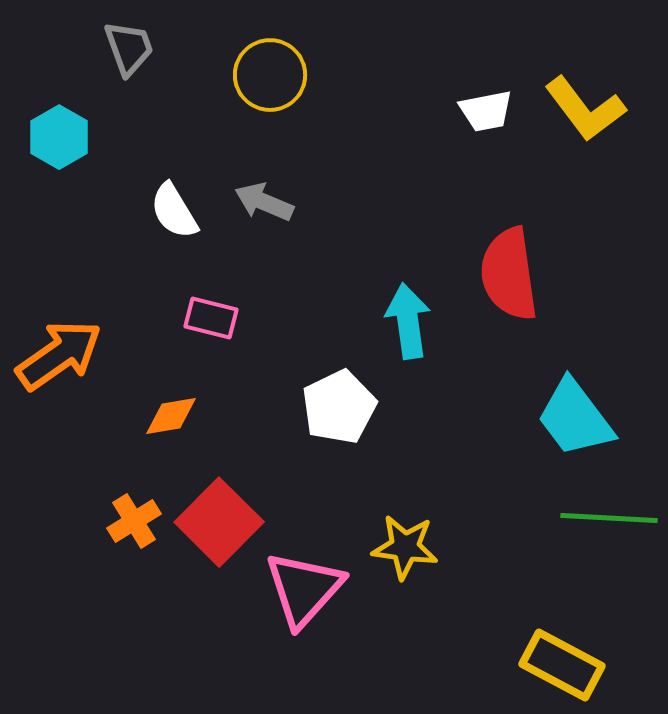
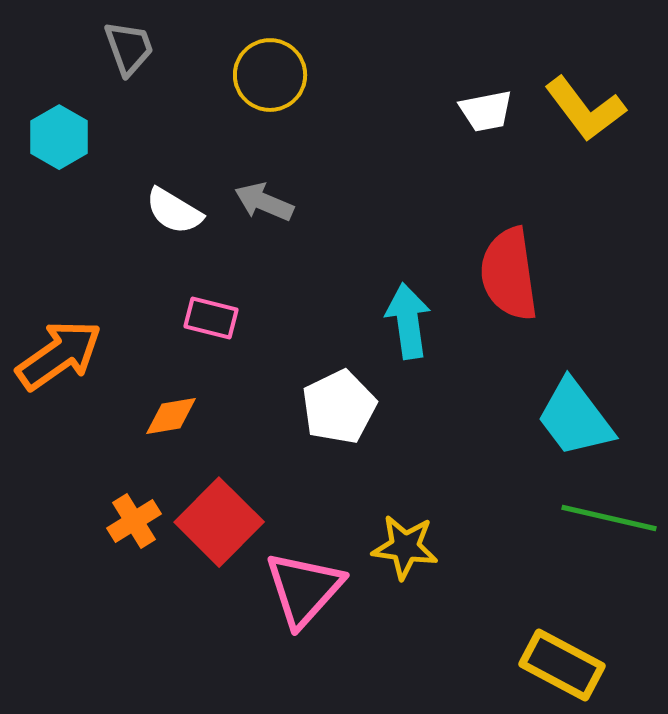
white semicircle: rotated 28 degrees counterclockwise
green line: rotated 10 degrees clockwise
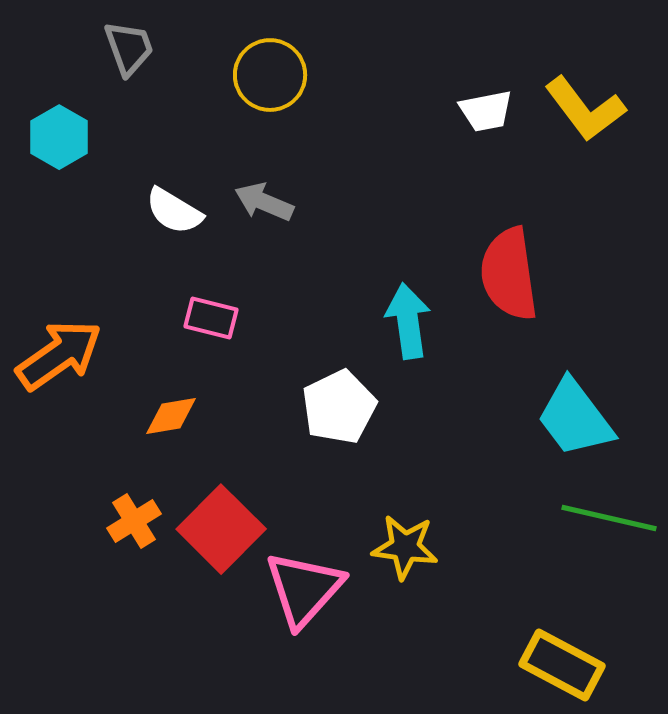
red square: moved 2 px right, 7 px down
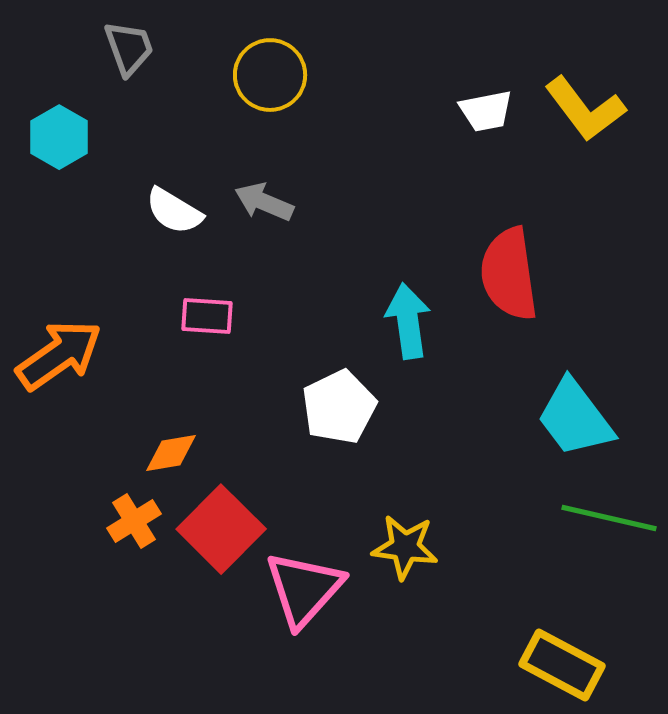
pink rectangle: moved 4 px left, 2 px up; rotated 10 degrees counterclockwise
orange diamond: moved 37 px down
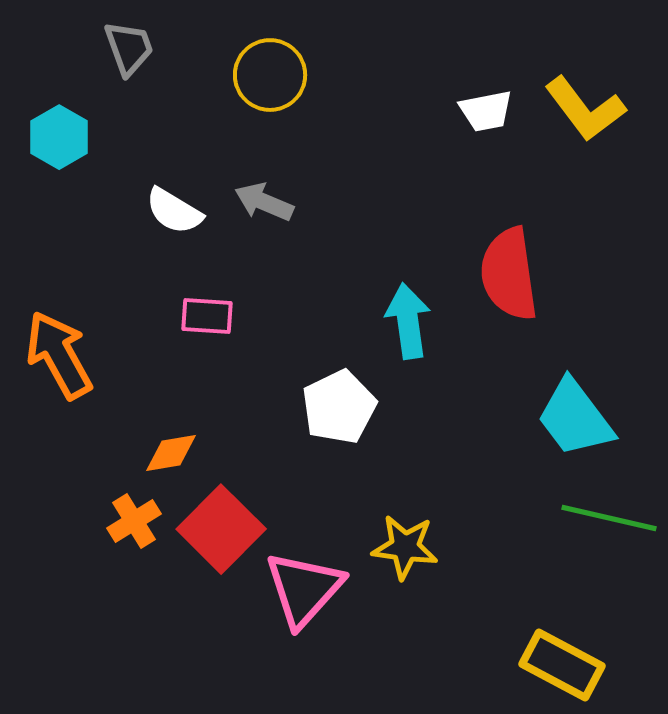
orange arrow: rotated 84 degrees counterclockwise
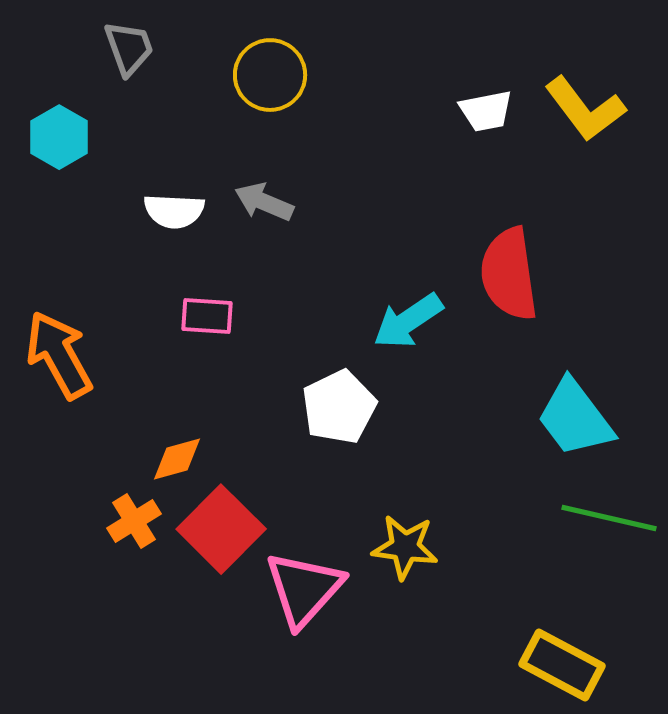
white semicircle: rotated 28 degrees counterclockwise
cyan arrow: rotated 116 degrees counterclockwise
orange diamond: moved 6 px right, 6 px down; rotated 6 degrees counterclockwise
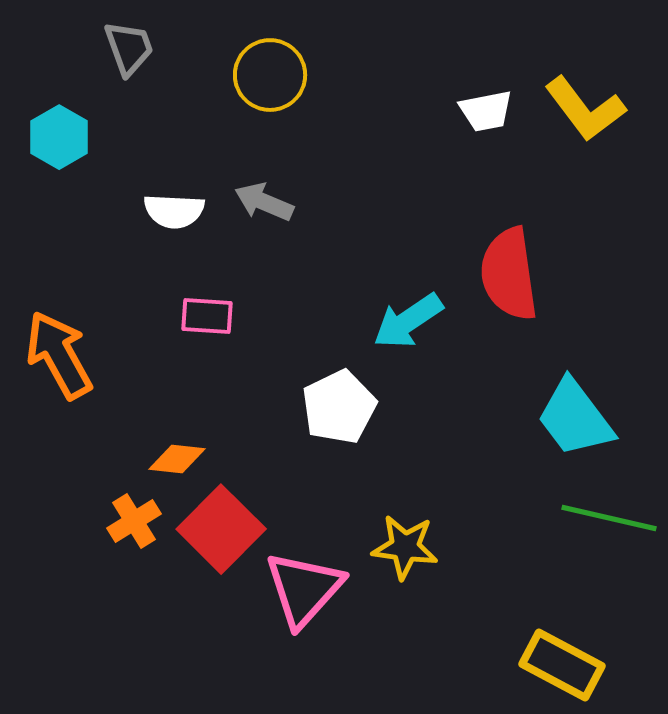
orange diamond: rotated 22 degrees clockwise
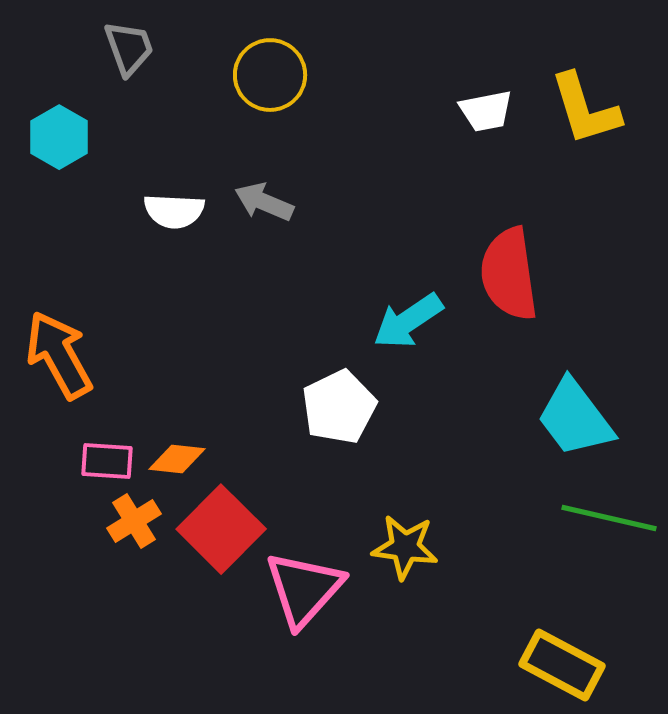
yellow L-shape: rotated 20 degrees clockwise
pink rectangle: moved 100 px left, 145 px down
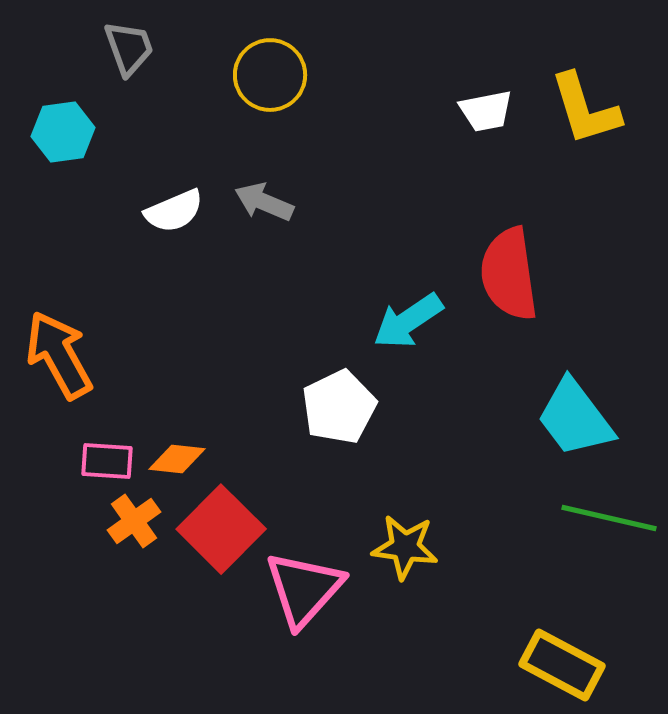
cyan hexagon: moved 4 px right, 5 px up; rotated 22 degrees clockwise
white semicircle: rotated 26 degrees counterclockwise
orange cross: rotated 4 degrees counterclockwise
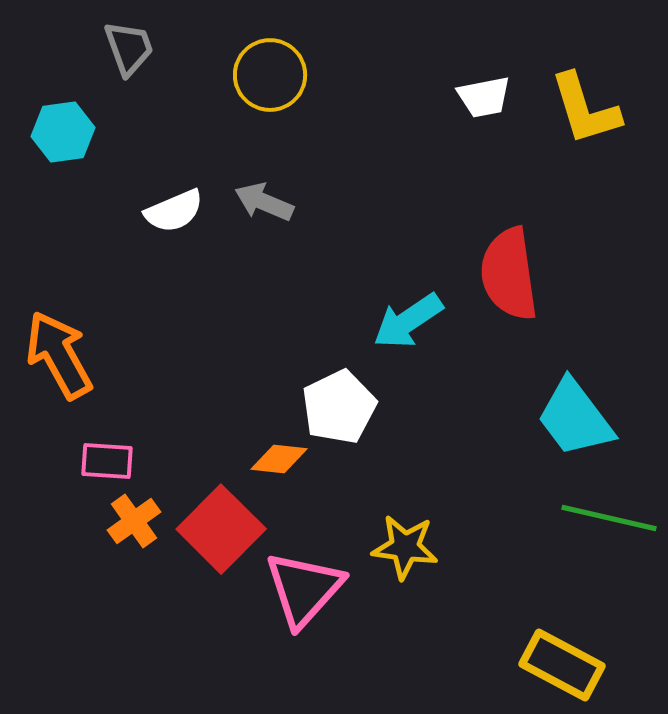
white trapezoid: moved 2 px left, 14 px up
orange diamond: moved 102 px right
